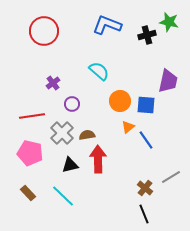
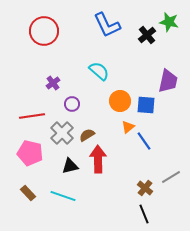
blue L-shape: rotated 136 degrees counterclockwise
black cross: rotated 24 degrees counterclockwise
brown semicircle: rotated 21 degrees counterclockwise
blue line: moved 2 px left, 1 px down
black triangle: moved 1 px down
cyan line: rotated 25 degrees counterclockwise
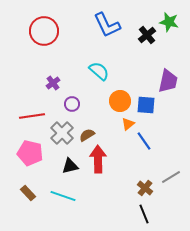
orange triangle: moved 3 px up
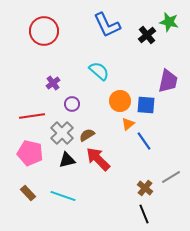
red arrow: rotated 44 degrees counterclockwise
black triangle: moved 3 px left, 6 px up
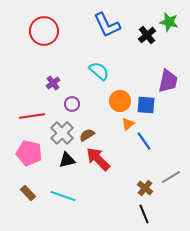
pink pentagon: moved 1 px left
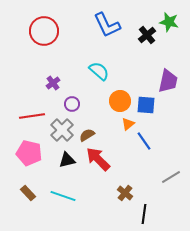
gray cross: moved 3 px up
brown cross: moved 20 px left, 5 px down
black line: rotated 30 degrees clockwise
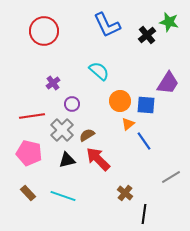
purple trapezoid: moved 2 px down; rotated 20 degrees clockwise
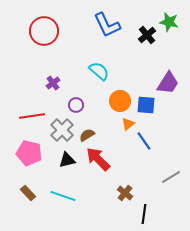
purple circle: moved 4 px right, 1 px down
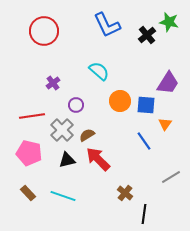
orange triangle: moved 37 px right; rotated 16 degrees counterclockwise
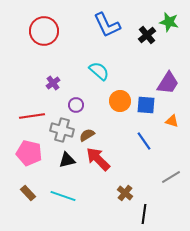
orange triangle: moved 7 px right, 3 px up; rotated 48 degrees counterclockwise
gray cross: rotated 30 degrees counterclockwise
